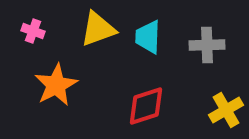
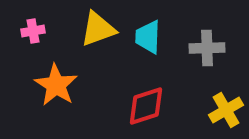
pink cross: rotated 30 degrees counterclockwise
gray cross: moved 3 px down
orange star: rotated 12 degrees counterclockwise
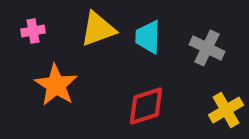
gray cross: rotated 28 degrees clockwise
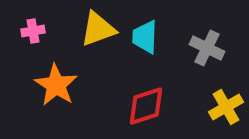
cyan trapezoid: moved 3 px left
yellow cross: moved 3 px up
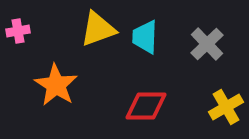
pink cross: moved 15 px left
gray cross: moved 4 px up; rotated 20 degrees clockwise
red diamond: rotated 18 degrees clockwise
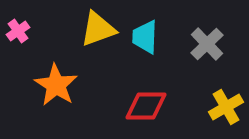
pink cross: rotated 25 degrees counterclockwise
